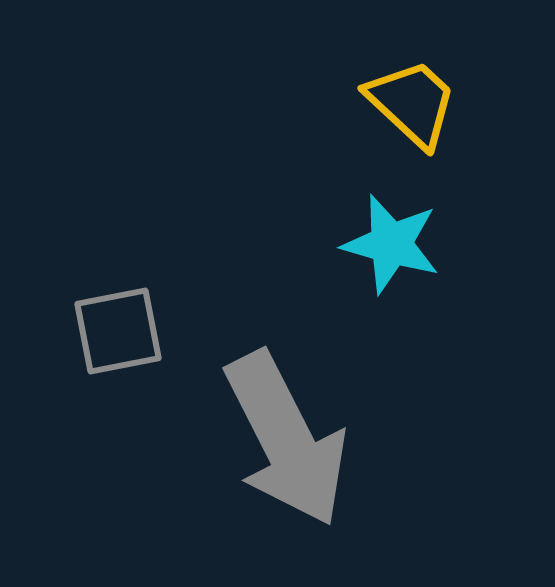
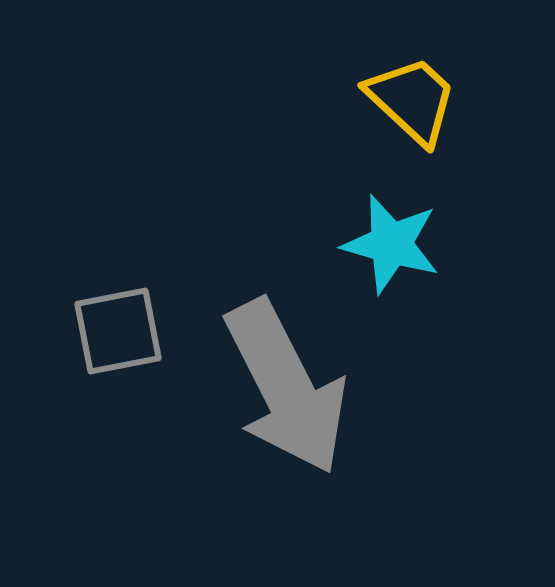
yellow trapezoid: moved 3 px up
gray arrow: moved 52 px up
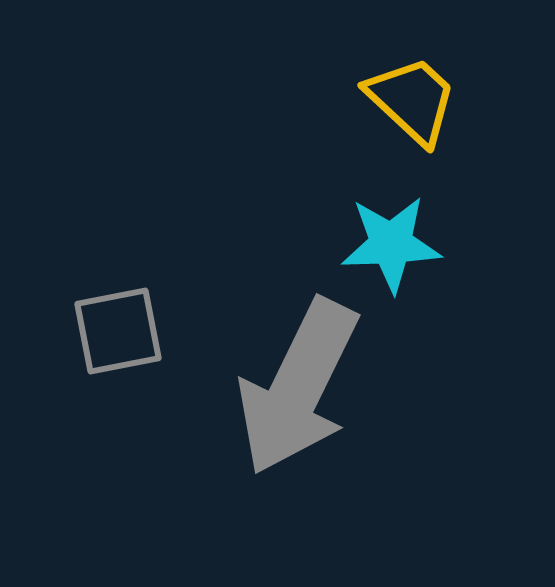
cyan star: rotated 18 degrees counterclockwise
gray arrow: moved 12 px right; rotated 53 degrees clockwise
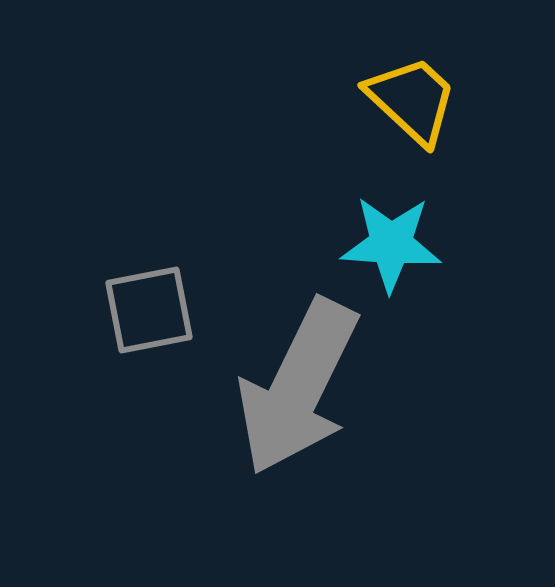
cyan star: rotated 6 degrees clockwise
gray square: moved 31 px right, 21 px up
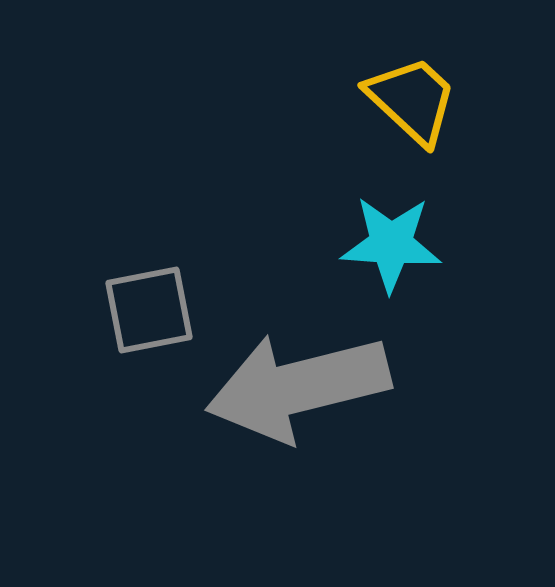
gray arrow: rotated 50 degrees clockwise
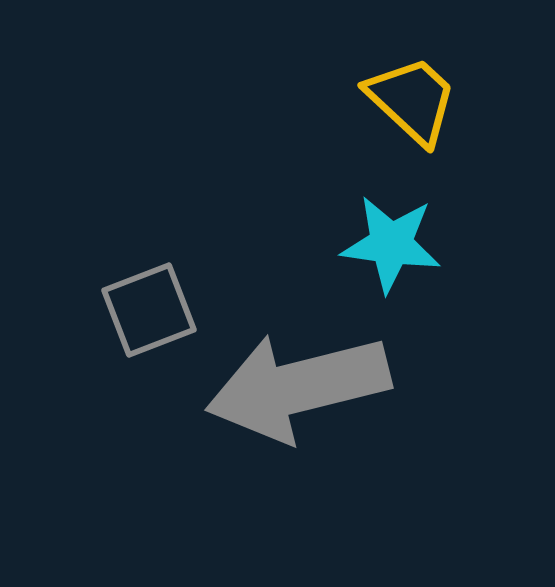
cyan star: rotated 4 degrees clockwise
gray square: rotated 10 degrees counterclockwise
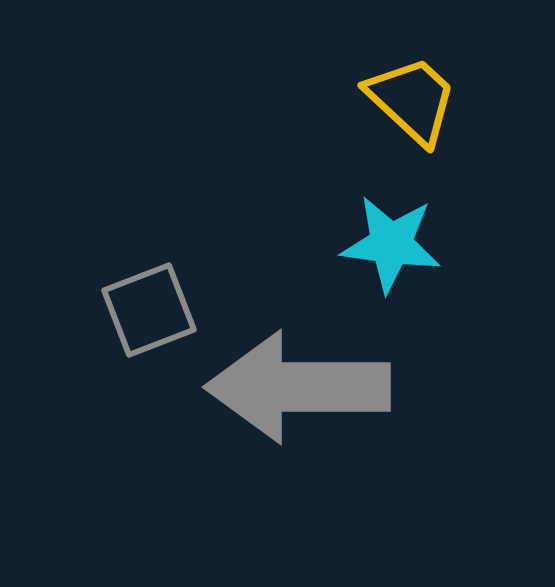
gray arrow: rotated 14 degrees clockwise
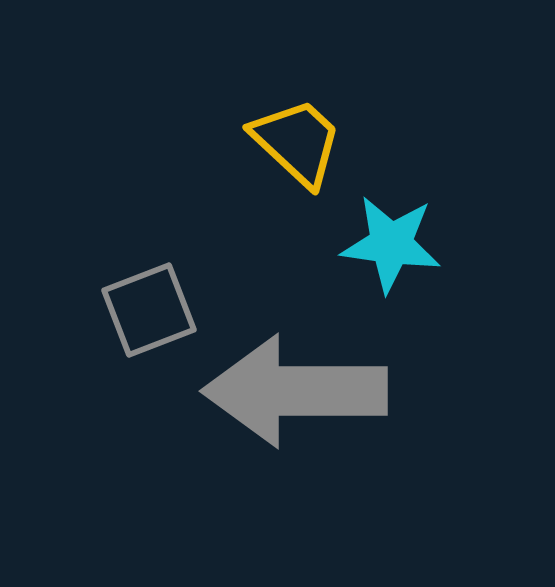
yellow trapezoid: moved 115 px left, 42 px down
gray arrow: moved 3 px left, 4 px down
